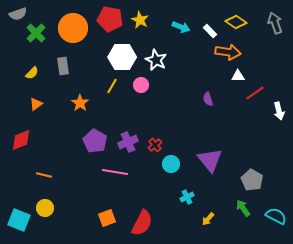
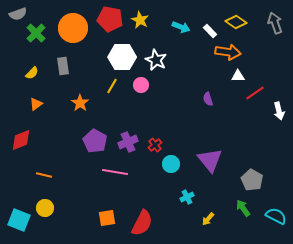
orange square: rotated 12 degrees clockwise
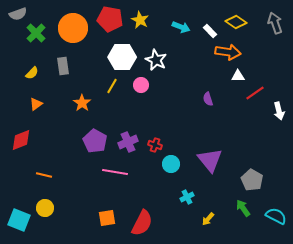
orange star: moved 2 px right
red cross: rotated 32 degrees counterclockwise
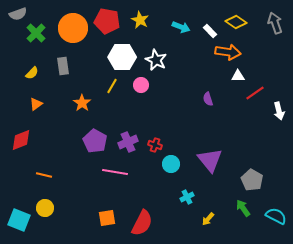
red pentagon: moved 3 px left, 2 px down
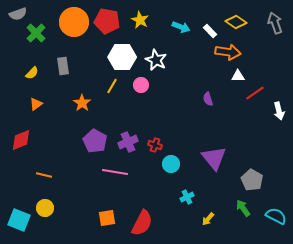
orange circle: moved 1 px right, 6 px up
purple triangle: moved 4 px right, 2 px up
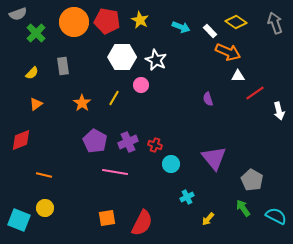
orange arrow: rotated 15 degrees clockwise
yellow line: moved 2 px right, 12 px down
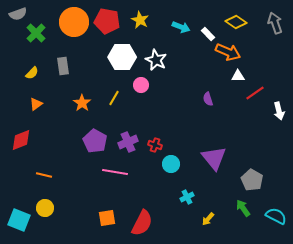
white rectangle: moved 2 px left, 3 px down
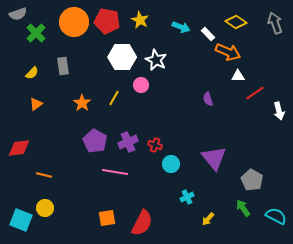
red diamond: moved 2 px left, 8 px down; rotated 15 degrees clockwise
cyan square: moved 2 px right
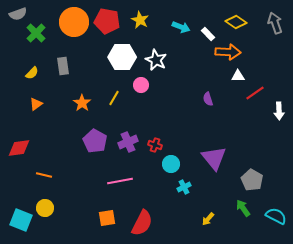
orange arrow: rotated 20 degrees counterclockwise
white arrow: rotated 12 degrees clockwise
pink line: moved 5 px right, 9 px down; rotated 20 degrees counterclockwise
cyan cross: moved 3 px left, 10 px up
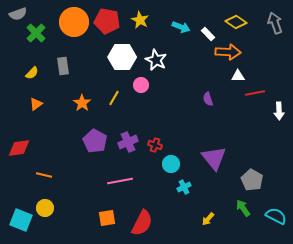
red line: rotated 24 degrees clockwise
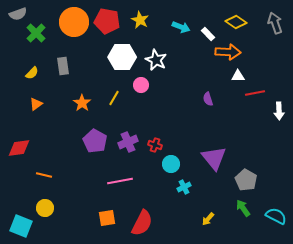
gray pentagon: moved 6 px left
cyan square: moved 6 px down
